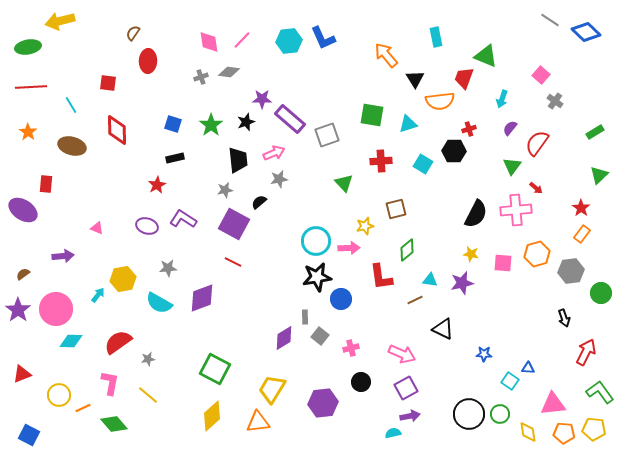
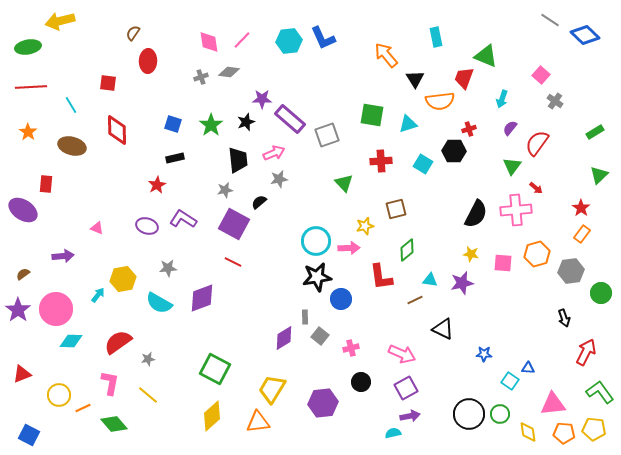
blue diamond at (586, 32): moved 1 px left, 3 px down
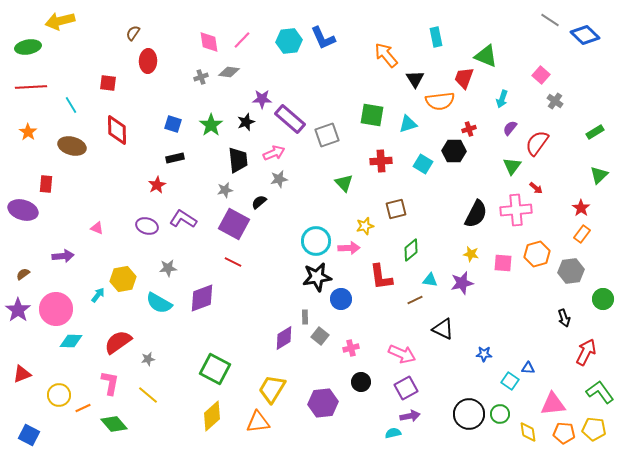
purple ellipse at (23, 210): rotated 16 degrees counterclockwise
green diamond at (407, 250): moved 4 px right
green circle at (601, 293): moved 2 px right, 6 px down
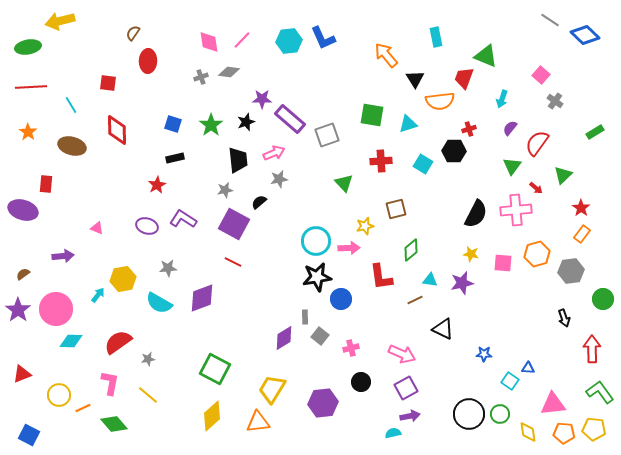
green triangle at (599, 175): moved 36 px left
red arrow at (586, 352): moved 6 px right, 3 px up; rotated 28 degrees counterclockwise
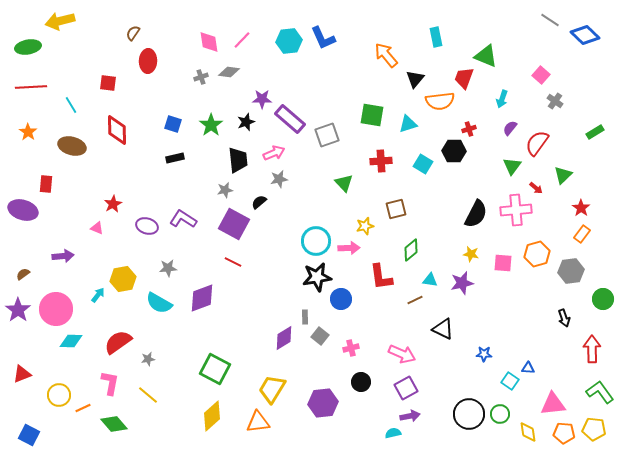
black triangle at (415, 79): rotated 12 degrees clockwise
red star at (157, 185): moved 44 px left, 19 px down
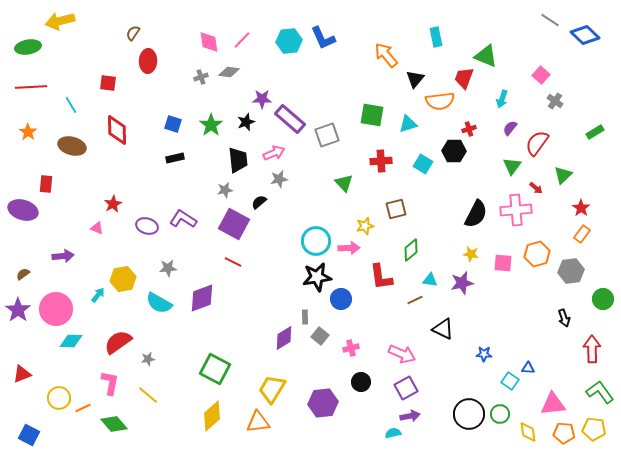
yellow circle at (59, 395): moved 3 px down
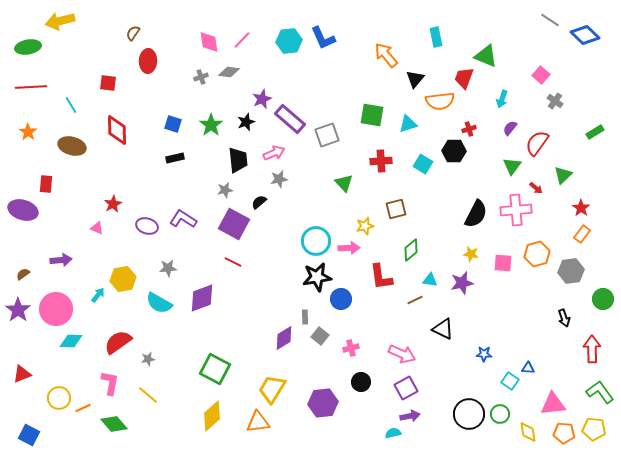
purple star at (262, 99): rotated 24 degrees counterclockwise
purple arrow at (63, 256): moved 2 px left, 4 px down
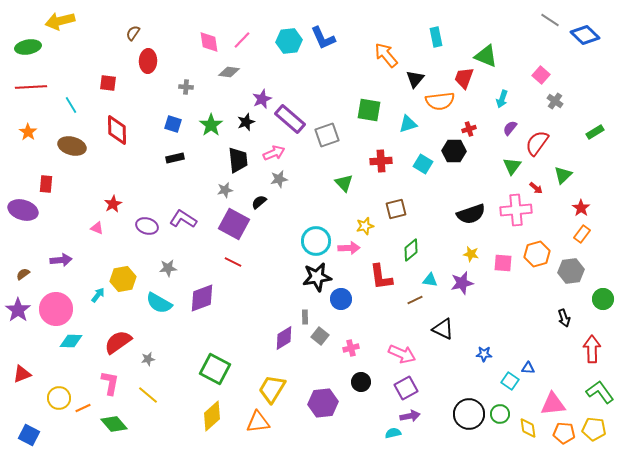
gray cross at (201, 77): moved 15 px left, 10 px down; rotated 24 degrees clockwise
green square at (372, 115): moved 3 px left, 5 px up
black semicircle at (476, 214): moved 5 px left; rotated 44 degrees clockwise
yellow diamond at (528, 432): moved 4 px up
